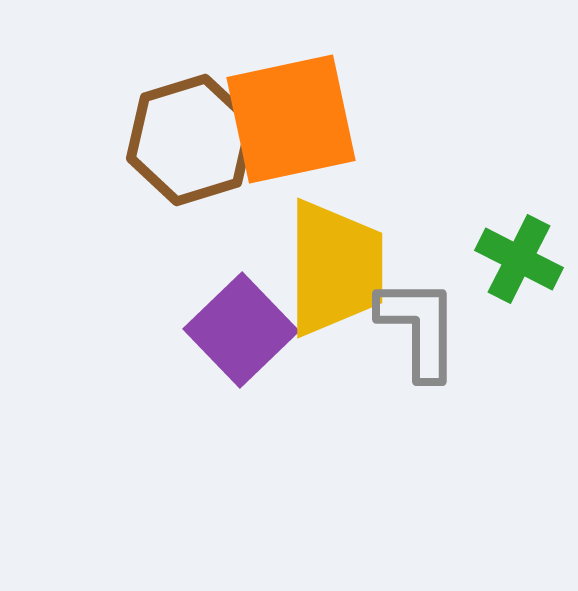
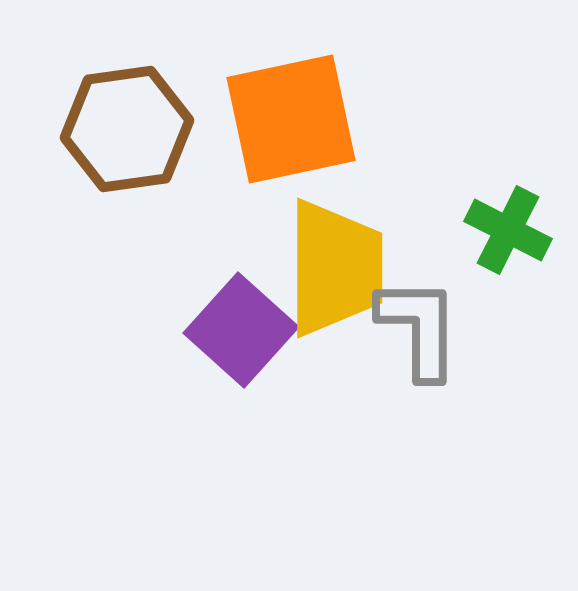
brown hexagon: moved 64 px left, 11 px up; rotated 9 degrees clockwise
green cross: moved 11 px left, 29 px up
purple square: rotated 4 degrees counterclockwise
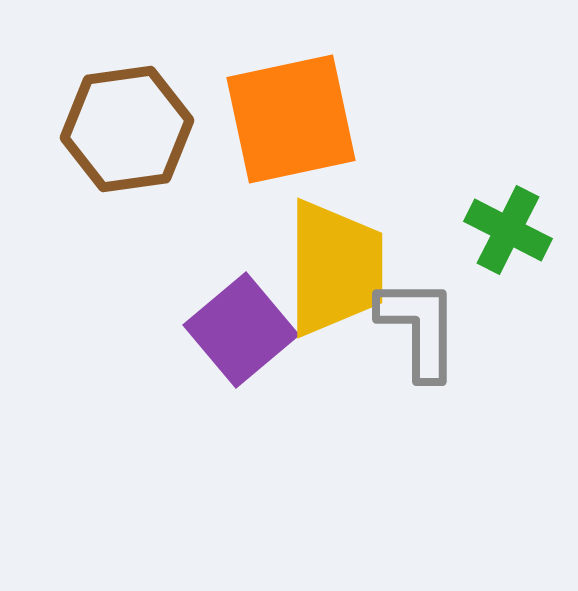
purple square: rotated 8 degrees clockwise
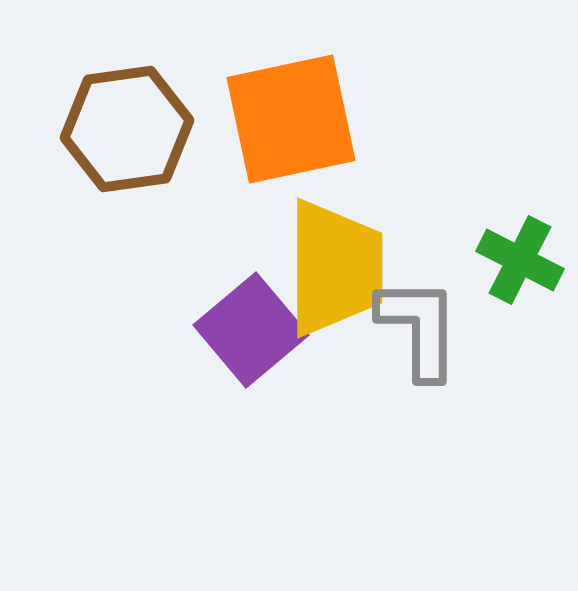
green cross: moved 12 px right, 30 px down
purple square: moved 10 px right
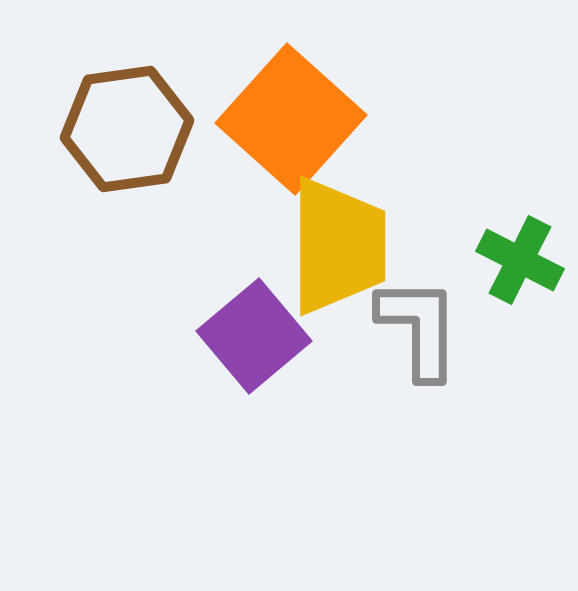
orange square: rotated 36 degrees counterclockwise
yellow trapezoid: moved 3 px right, 22 px up
purple square: moved 3 px right, 6 px down
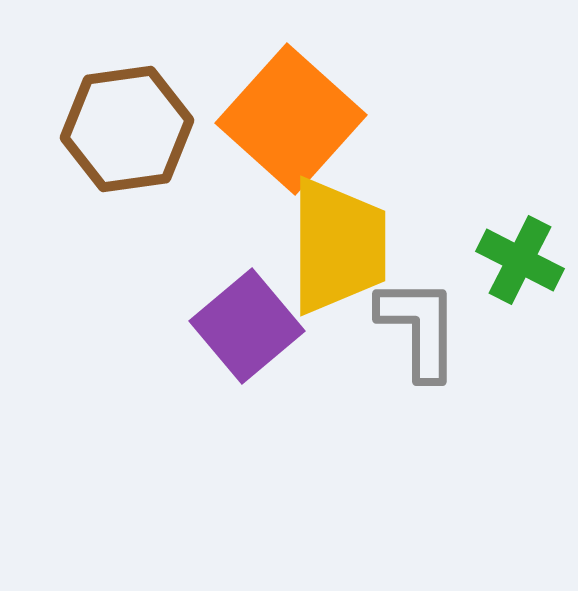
purple square: moved 7 px left, 10 px up
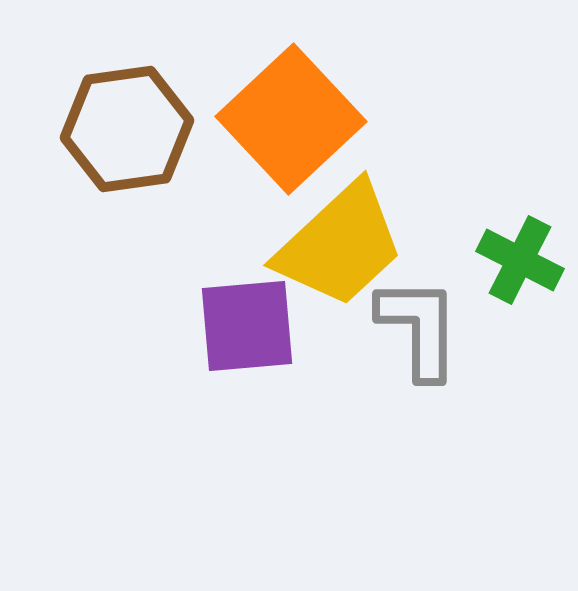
orange square: rotated 5 degrees clockwise
yellow trapezoid: moved 2 px right, 1 px up; rotated 47 degrees clockwise
purple square: rotated 35 degrees clockwise
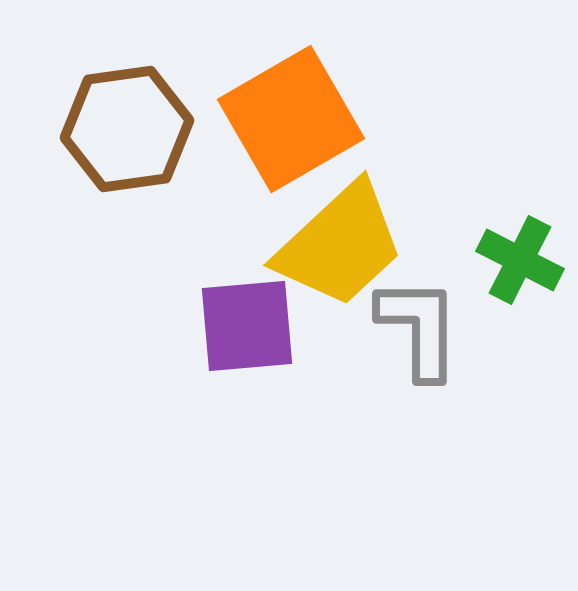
orange square: rotated 13 degrees clockwise
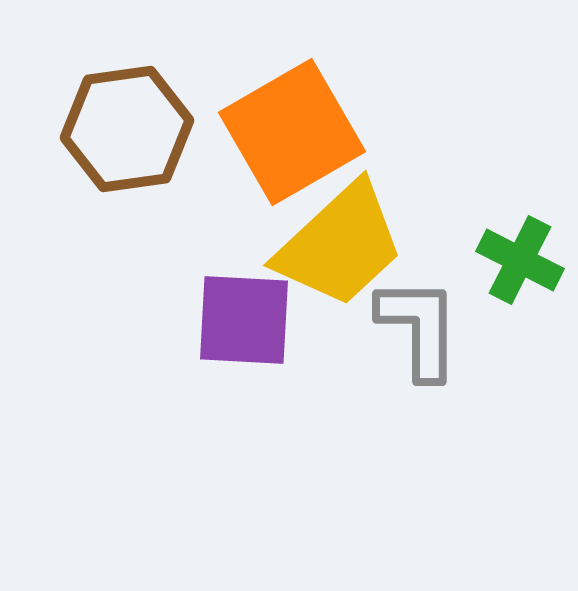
orange square: moved 1 px right, 13 px down
purple square: moved 3 px left, 6 px up; rotated 8 degrees clockwise
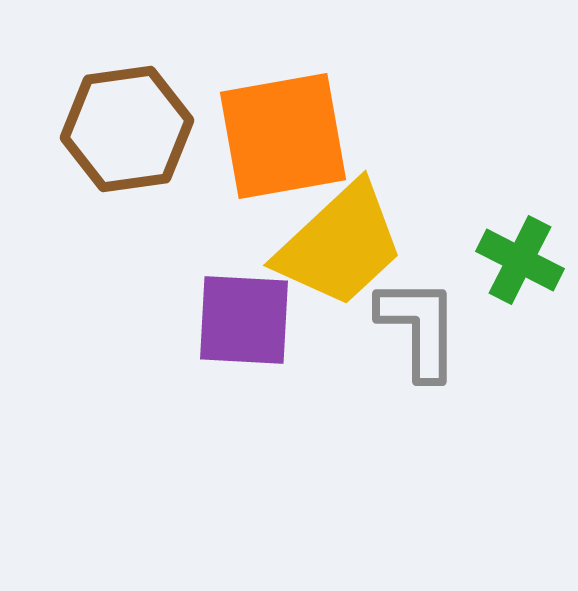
orange square: moved 9 px left, 4 px down; rotated 20 degrees clockwise
